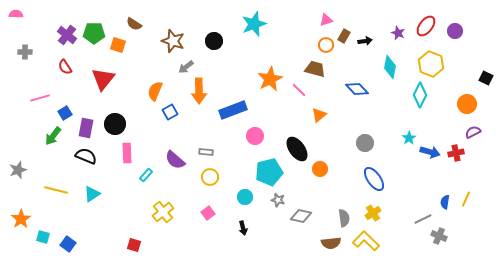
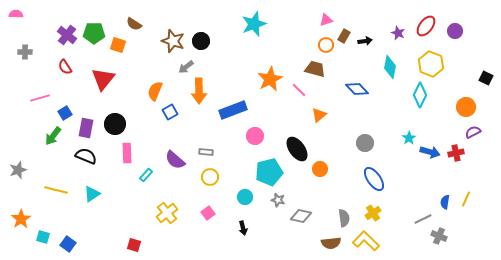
black circle at (214, 41): moved 13 px left
orange circle at (467, 104): moved 1 px left, 3 px down
yellow cross at (163, 212): moved 4 px right, 1 px down
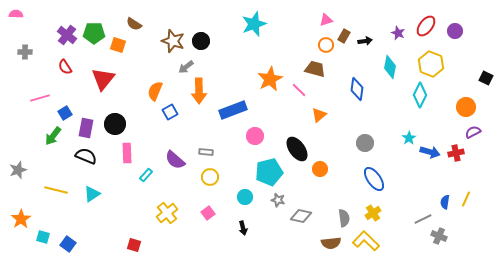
blue diamond at (357, 89): rotated 50 degrees clockwise
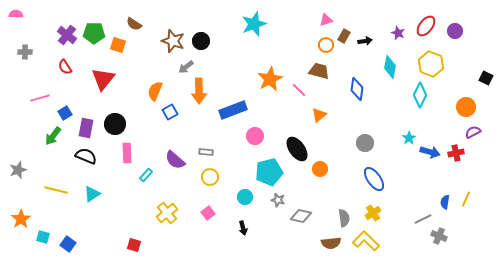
brown trapezoid at (315, 69): moved 4 px right, 2 px down
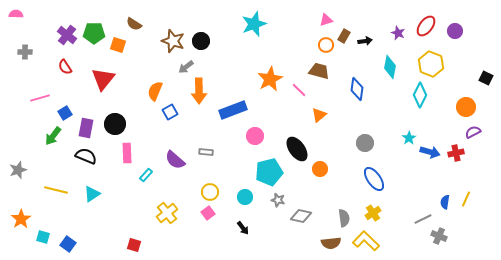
yellow circle at (210, 177): moved 15 px down
black arrow at (243, 228): rotated 24 degrees counterclockwise
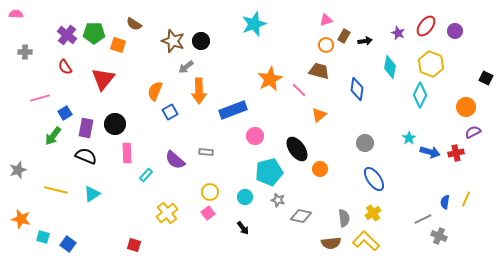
orange star at (21, 219): rotated 24 degrees counterclockwise
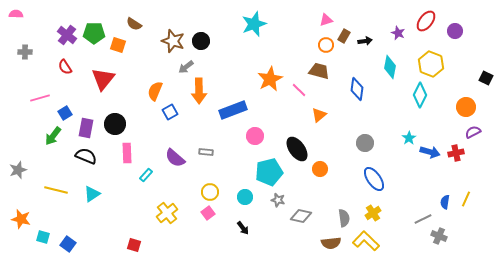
red ellipse at (426, 26): moved 5 px up
purple semicircle at (175, 160): moved 2 px up
